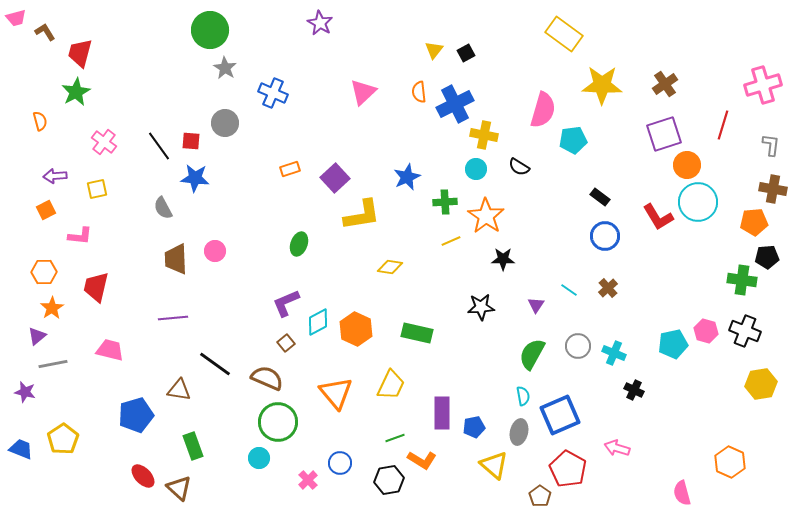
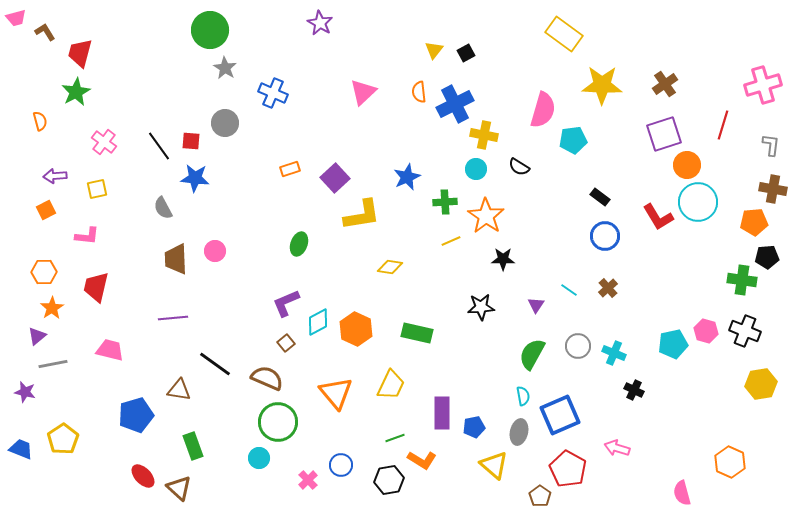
pink L-shape at (80, 236): moved 7 px right
blue circle at (340, 463): moved 1 px right, 2 px down
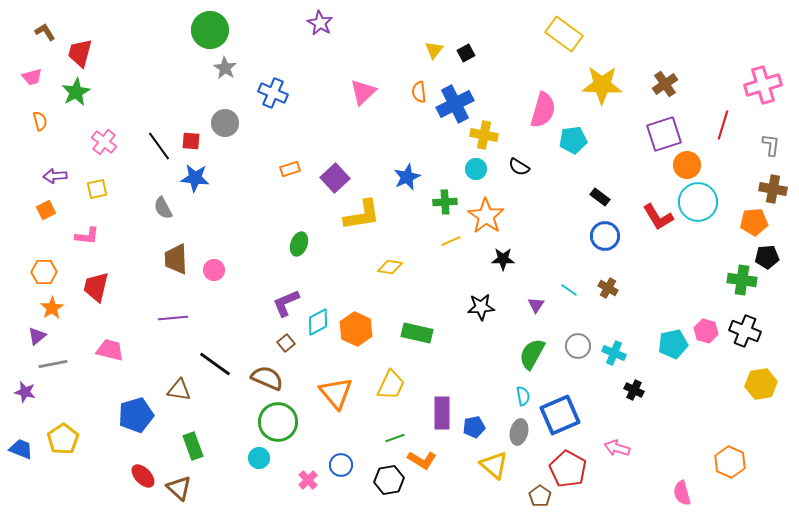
pink trapezoid at (16, 18): moved 16 px right, 59 px down
pink circle at (215, 251): moved 1 px left, 19 px down
brown cross at (608, 288): rotated 18 degrees counterclockwise
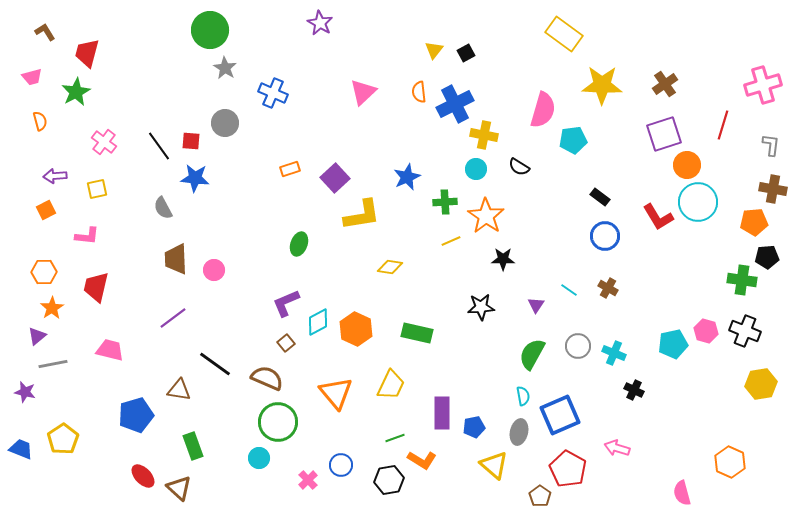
red trapezoid at (80, 53): moved 7 px right
purple line at (173, 318): rotated 32 degrees counterclockwise
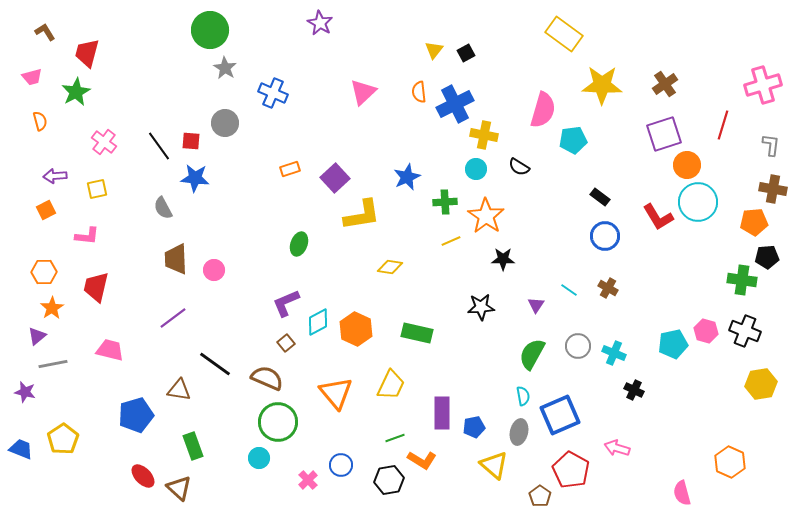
red pentagon at (568, 469): moved 3 px right, 1 px down
